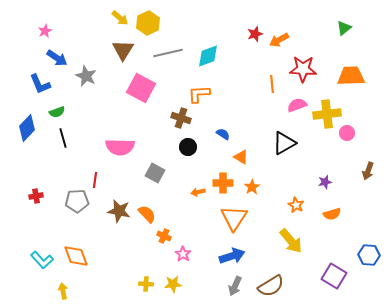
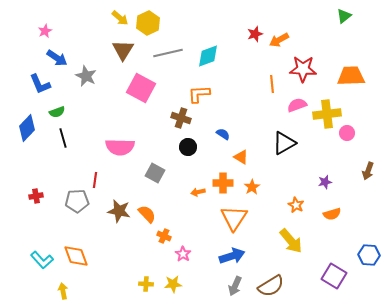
green triangle at (344, 28): moved 12 px up
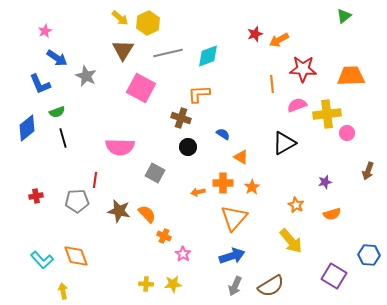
blue diamond at (27, 128): rotated 8 degrees clockwise
orange triangle at (234, 218): rotated 8 degrees clockwise
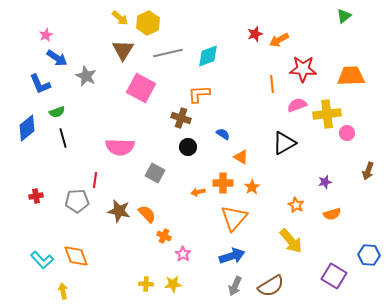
pink star at (45, 31): moved 1 px right, 4 px down
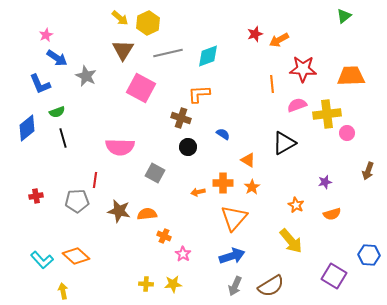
orange triangle at (241, 157): moved 7 px right, 3 px down
orange semicircle at (147, 214): rotated 54 degrees counterclockwise
orange diamond at (76, 256): rotated 28 degrees counterclockwise
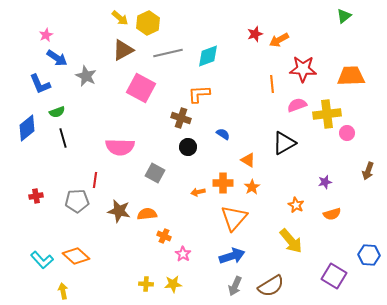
brown triangle at (123, 50): rotated 30 degrees clockwise
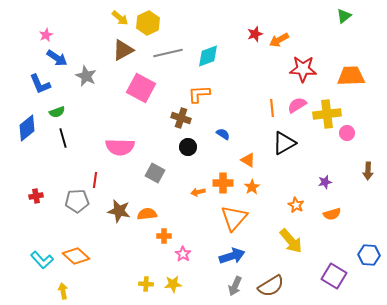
orange line at (272, 84): moved 24 px down
pink semicircle at (297, 105): rotated 12 degrees counterclockwise
brown arrow at (368, 171): rotated 18 degrees counterclockwise
orange cross at (164, 236): rotated 24 degrees counterclockwise
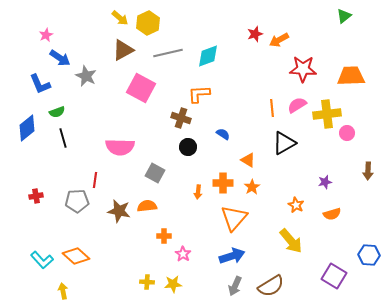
blue arrow at (57, 58): moved 3 px right
orange arrow at (198, 192): rotated 72 degrees counterclockwise
orange semicircle at (147, 214): moved 8 px up
yellow cross at (146, 284): moved 1 px right, 2 px up
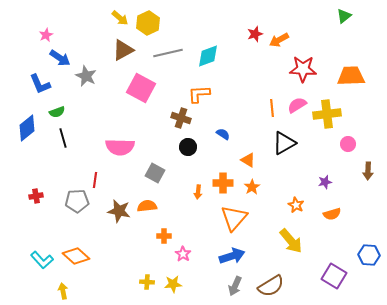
pink circle at (347, 133): moved 1 px right, 11 px down
